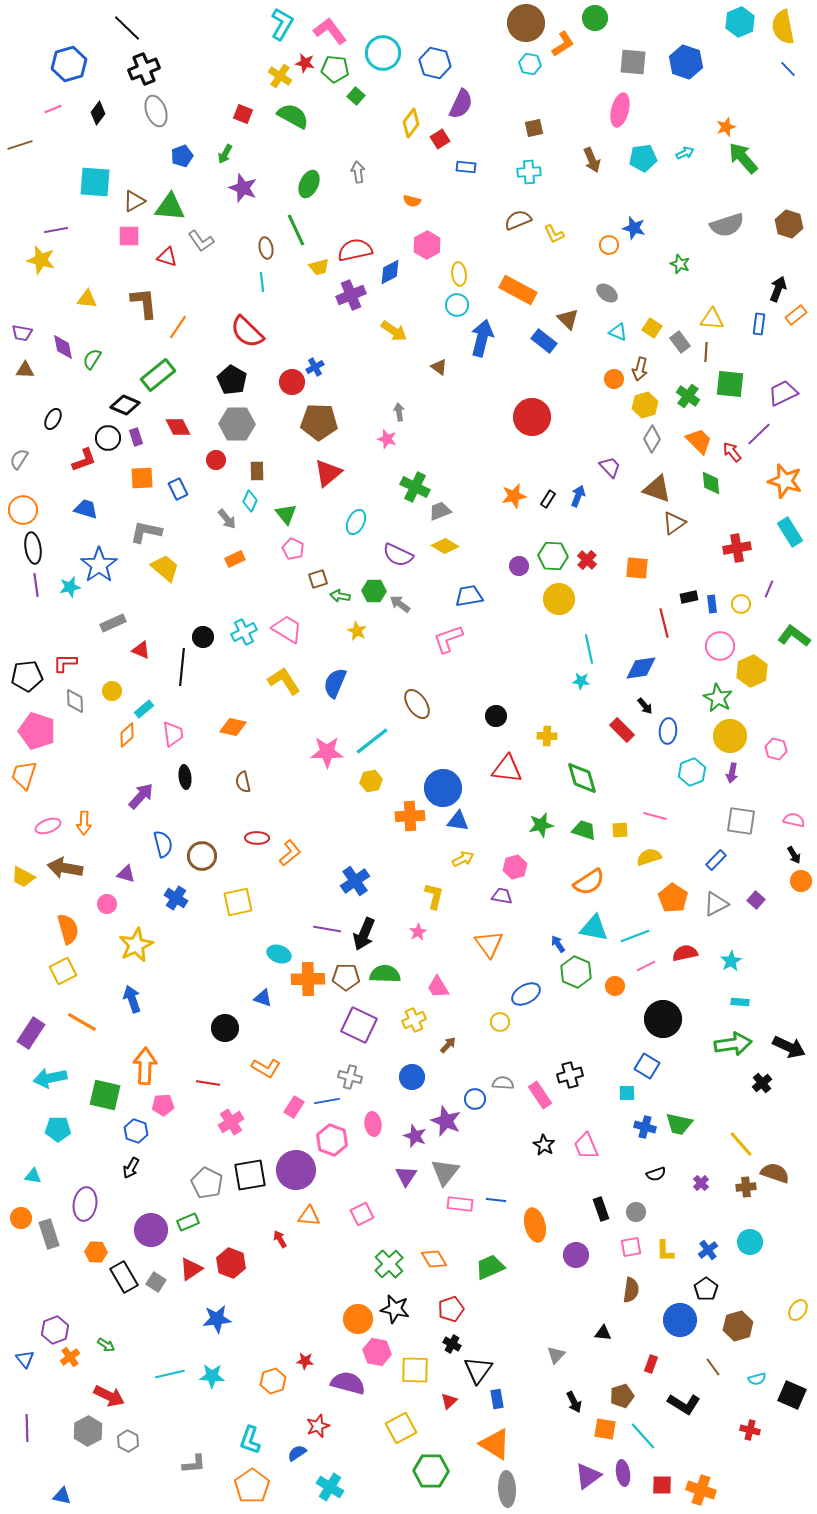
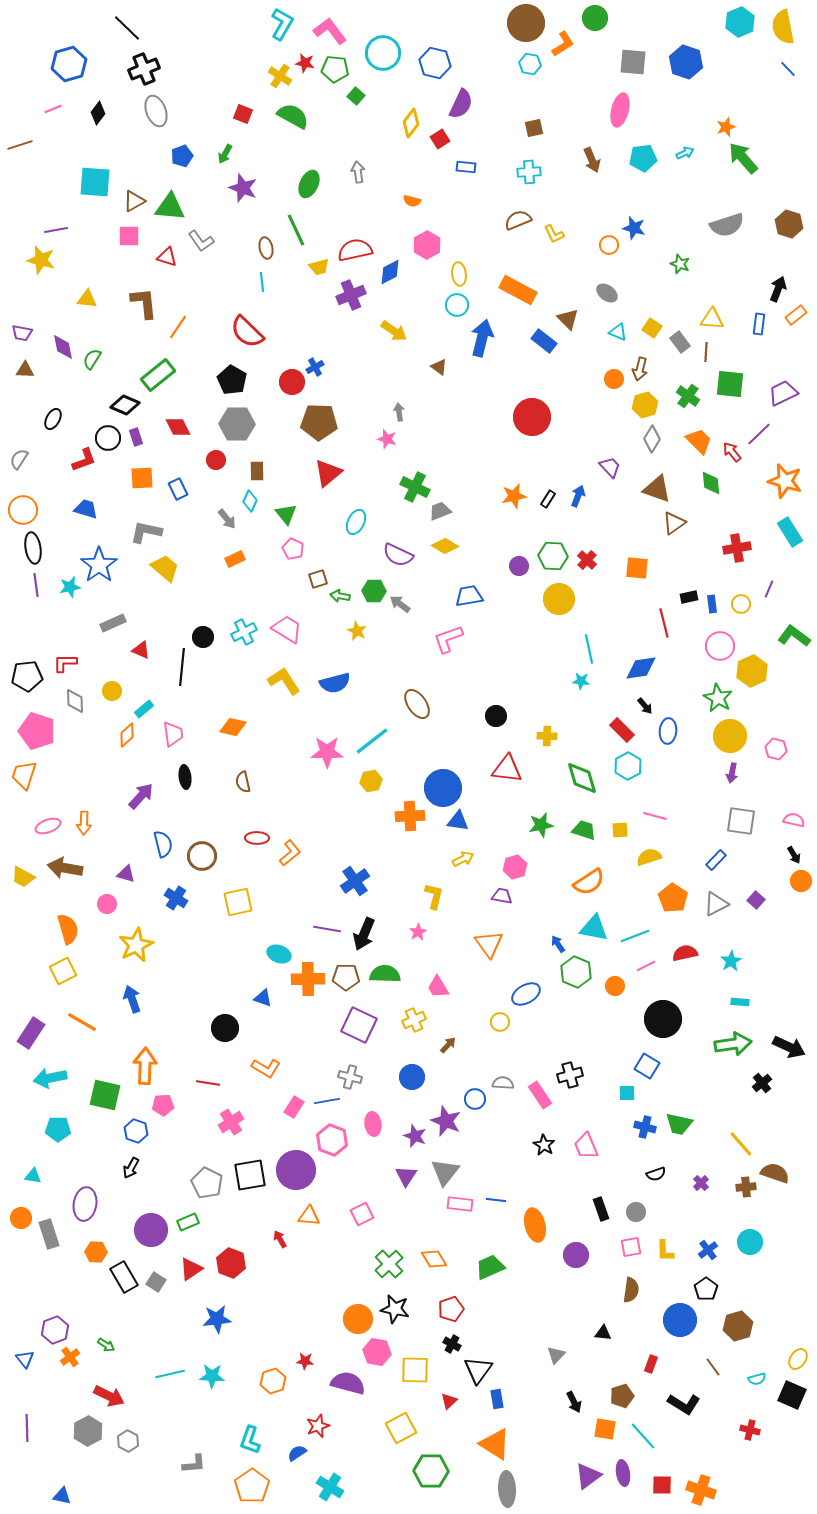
blue semicircle at (335, 683): rotated 128 degrees counterclockwise
cyan hexagon at (692, 772): moved 64 px left, 6 px up; rotated 8 degrees counterclockwise
yellow ellipse at (798, 1310): moved 49 px down
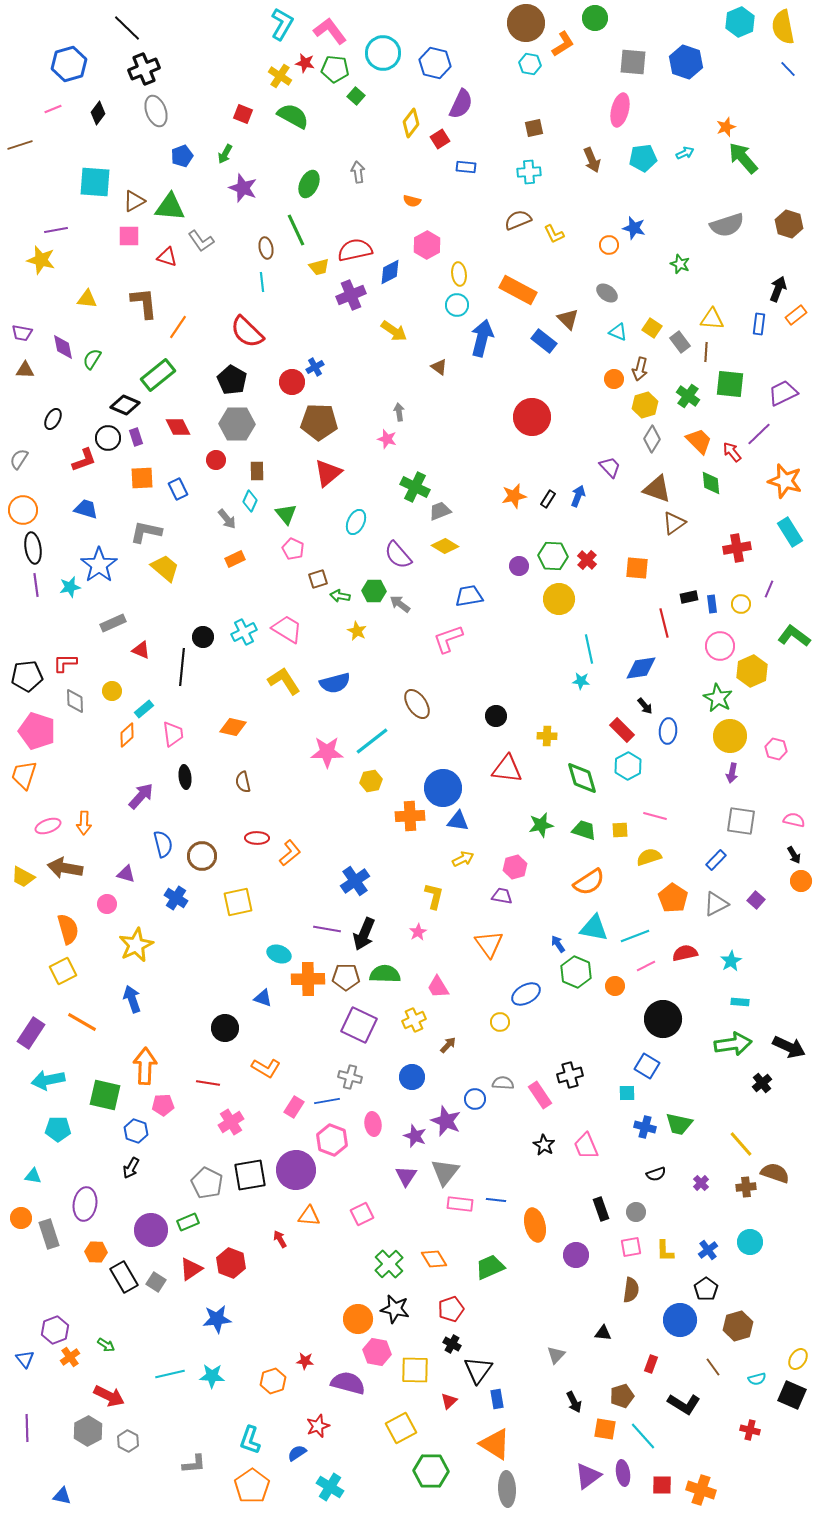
purple semicircle at (398, 555): rotated 24 degrees clockwise
cyan arrow at (50, 1078): moved 2 px left, 2 px down
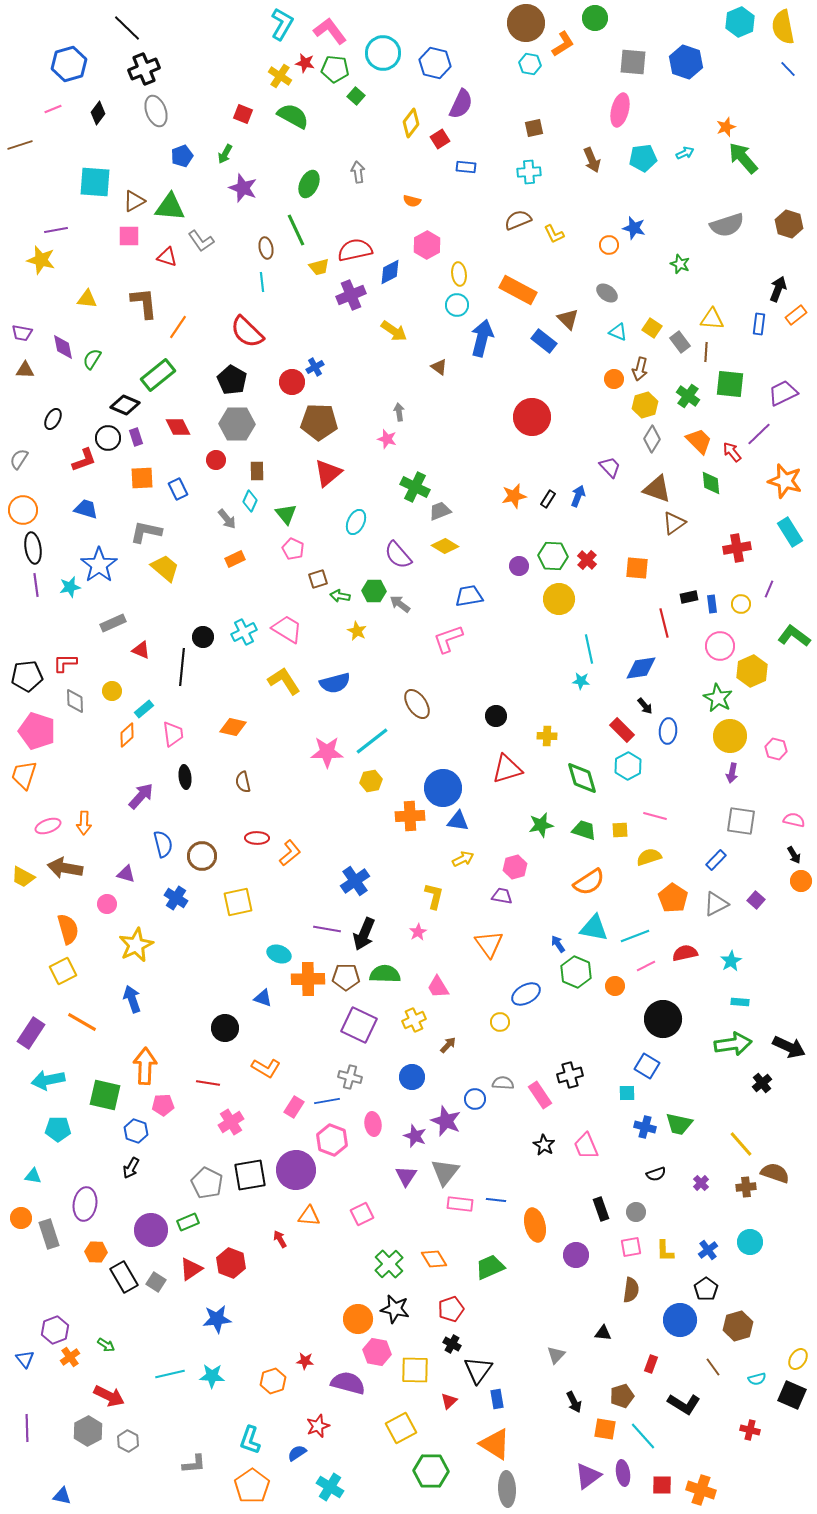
red triangle at (507, 769): rotated 24 degrees counterclockwise
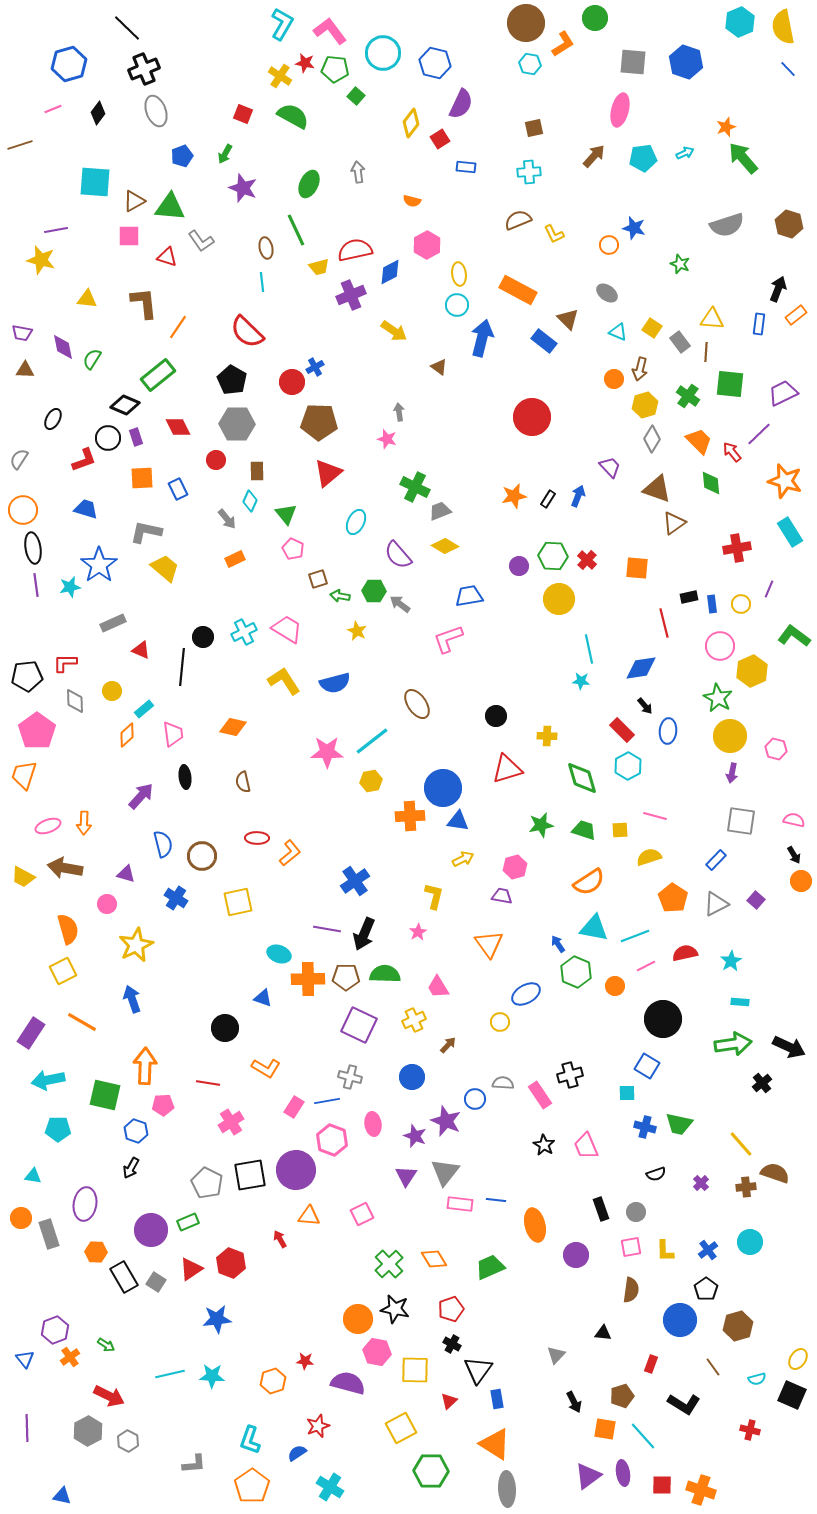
brown arrow at (592, 160): moved 2 px right, 4 px up; rotated 115 degrees counterclockwise
pink pentagon at (37, 731): rotated 18 degrees clockwise
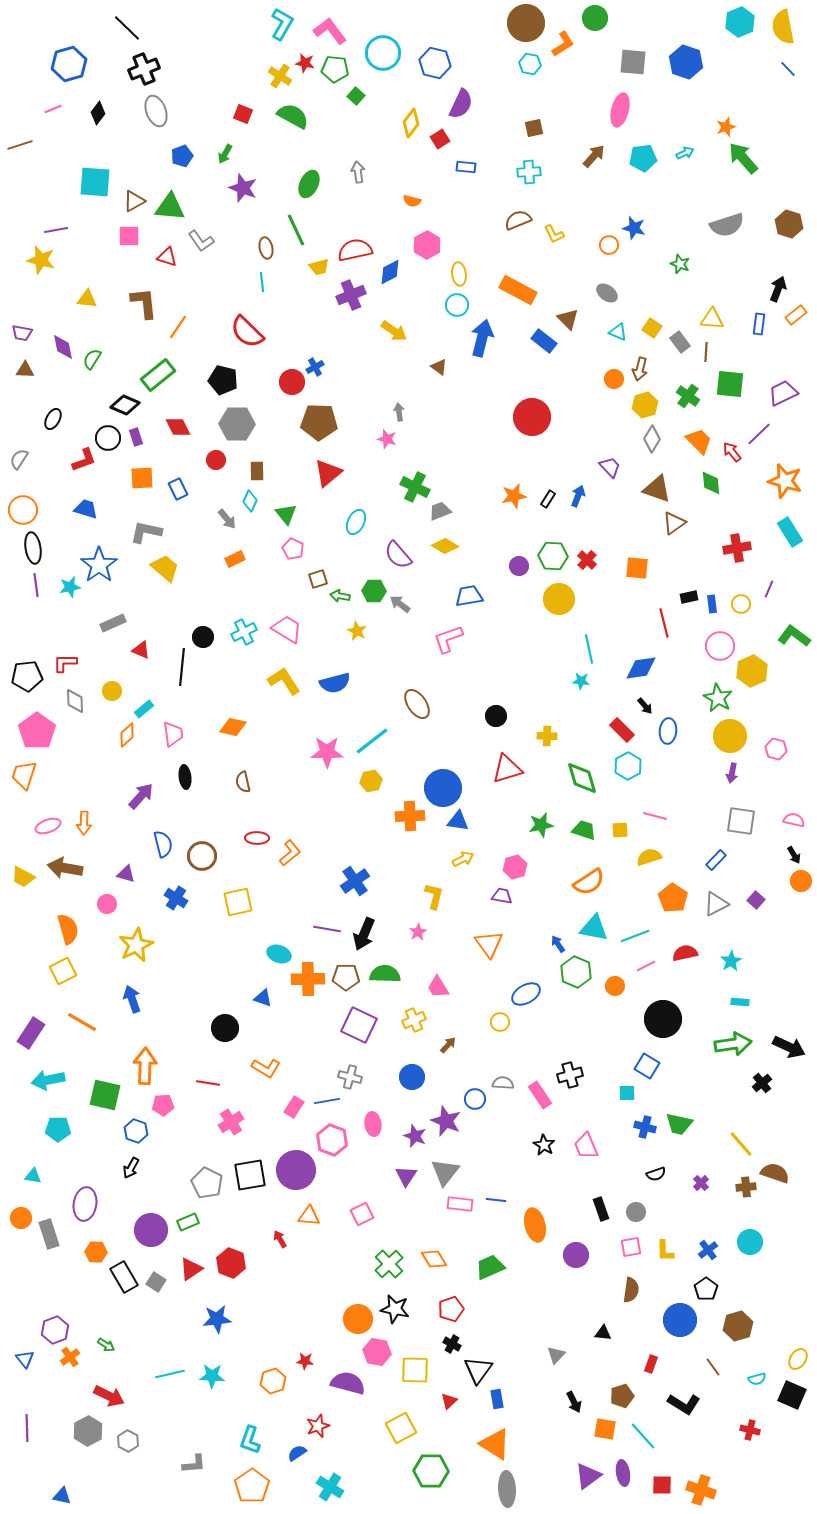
black pentagon at (232, 380): moved 9 px left; rotated 16 degrees counterclockwise
